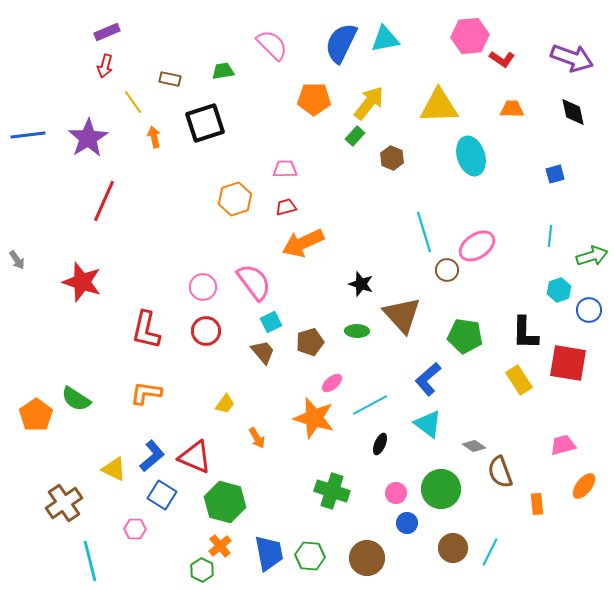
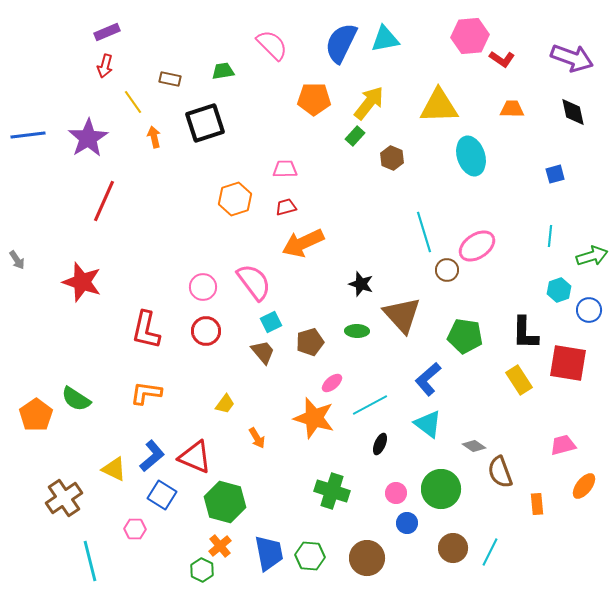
brown cross at (64, 503): moved 5 px up
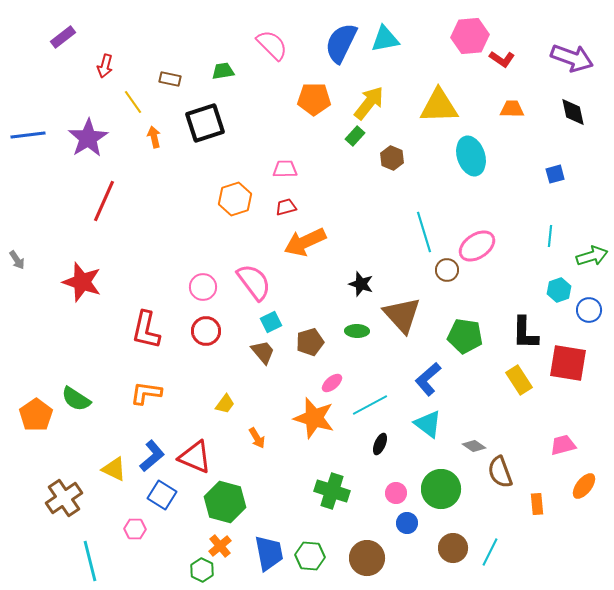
purple rectangle at (107, 32): moved 44 px left, 5 px down; rotated 15 degrees counterclockwise
orange arrow at (303, 243): moved 2 px right, 1 px up
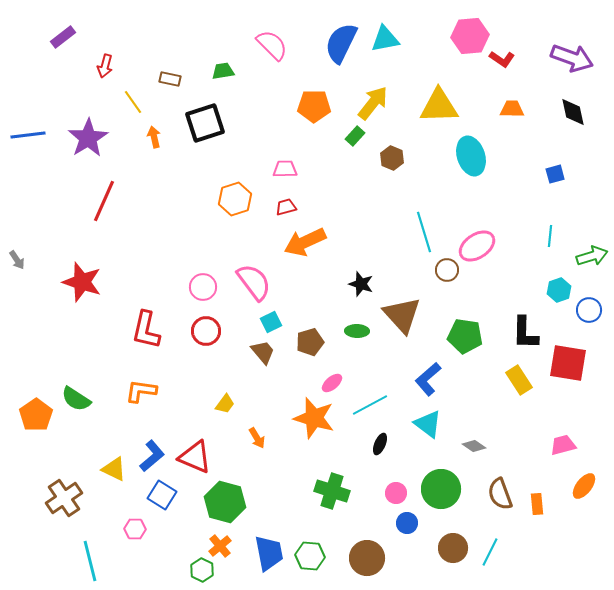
orange pentagon at (314, 99): moved 7 px down
yellow arrow at (369, 103): moved 4 px right
orange L-shape at (146, 393): moved 5 px left, 2 px up
brown semicircle at (500, 472): moved 22 px down
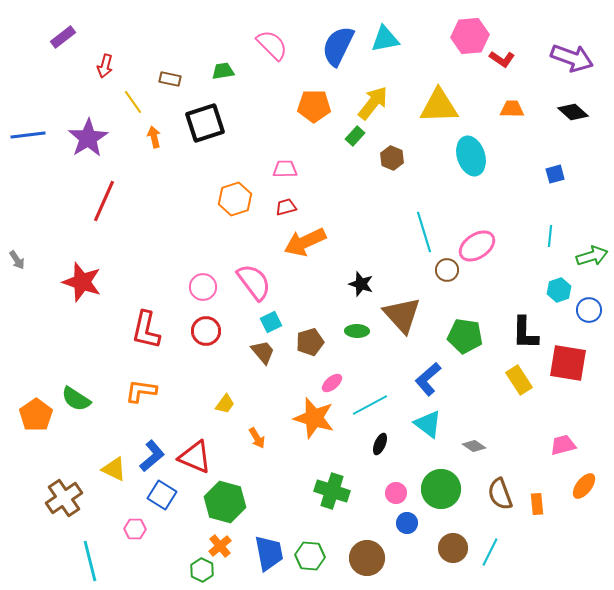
blue semicircle at (341, 43): moved 3 px left, 3 px down
black diamond at (573, 112): rotated 36 degrees counterclockwise
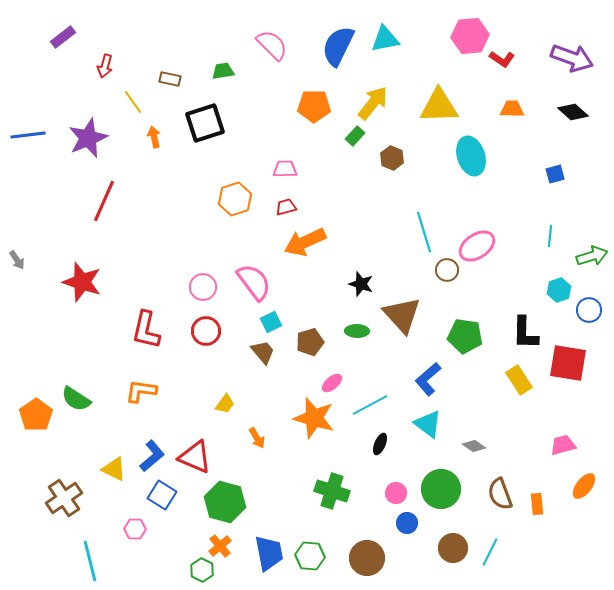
purple star at (88, 138): rotated 9 degrees clockwise
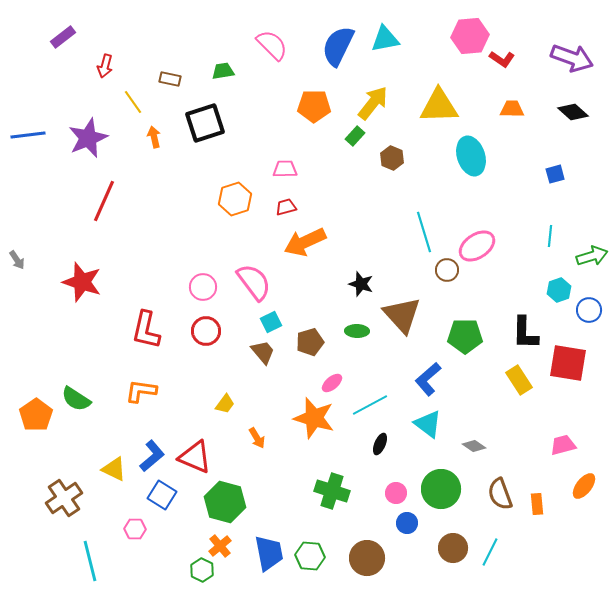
green pentagon at (465, 336): rotated 8 degrees counterclockwise
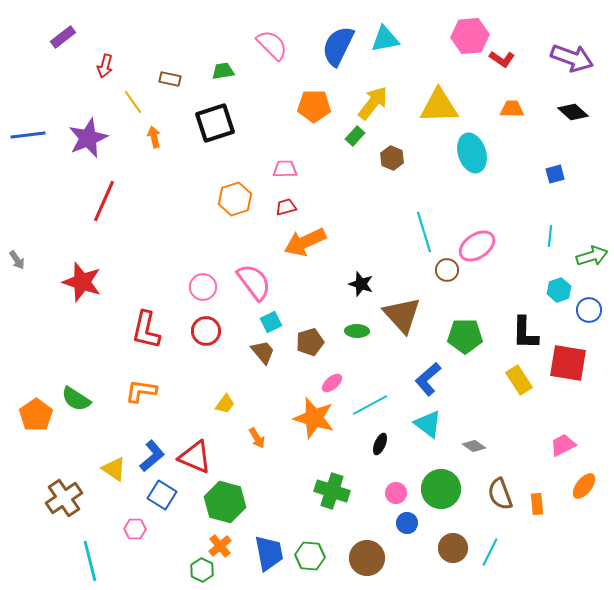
black square at (205, 123): moved 10 px right
cyan ellipse at (471, 156): moved 1 px right, 3 px up
pink trapezoid at (563, 445): rotated 12 degrees counterclockwise
yellow triangle at (114, 469): rotated 8 degrees clockwise
